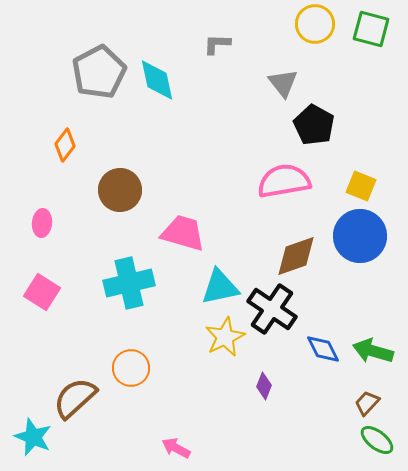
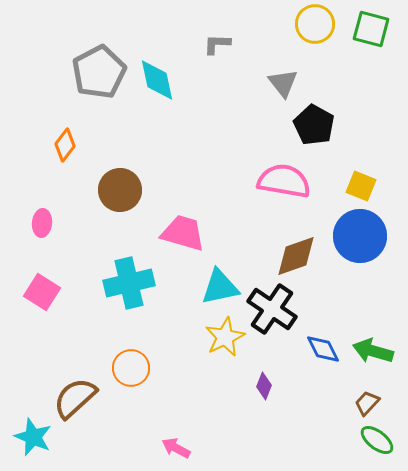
pink semicircle: rotated 20 degrees clockwise
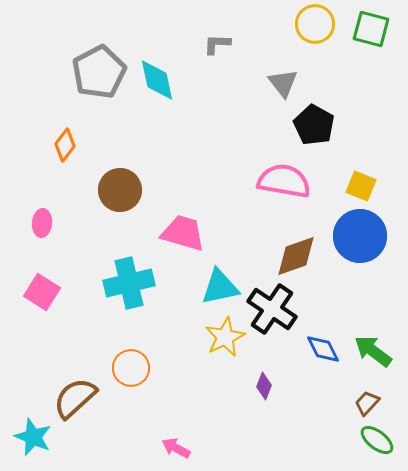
green arrow: rotated 21 degrees clockwise
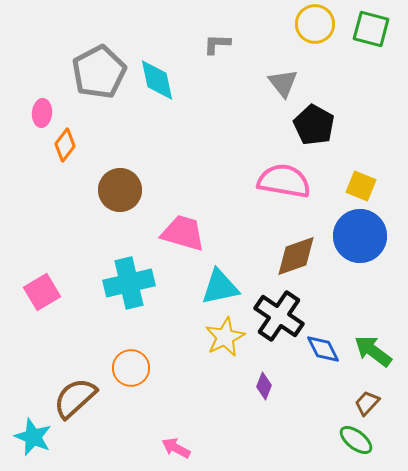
pink ellipse: moved 110 px up
pink square: rotated 27 degrees clockwise
black cross: moved 7 px right, 7 px down
green ellipse: moved 21 px left
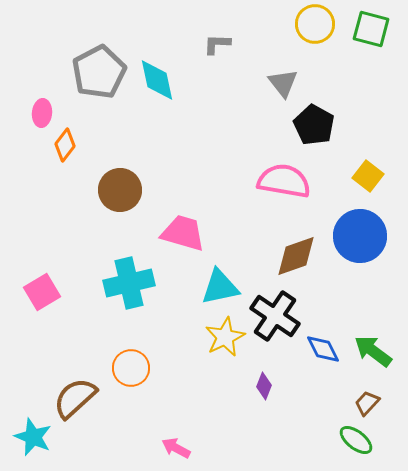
yellow square: moved 7 px right, 10 px up; rotated 16 degrees clockwise
black cross: moved 4 px left
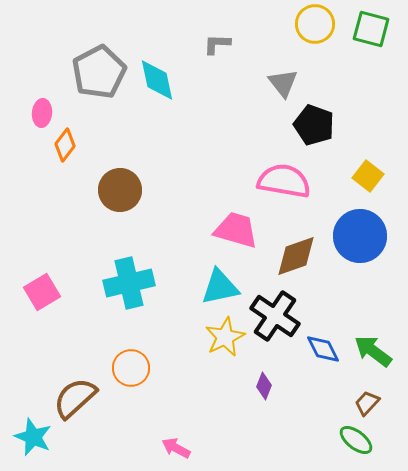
black pentagon: rotated 9 degrees counterclockwise
pink trapezoid: moved 53 px right, 3 px up
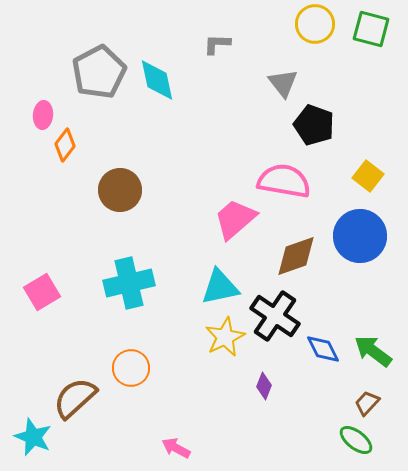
pink ellipse: moved 1 px right, 2 px down
pink trapezoid: moved 1 px left, 11 px up; rotated 57 degrees counterclockwise
